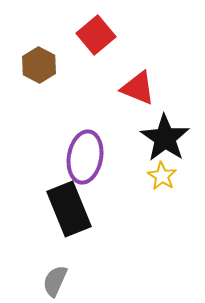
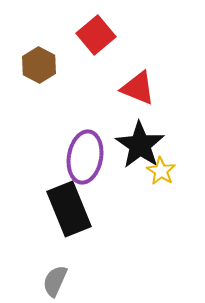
black star: moved 25 px left, 7 px down
yellow star: moved 1 px left, 5 px up
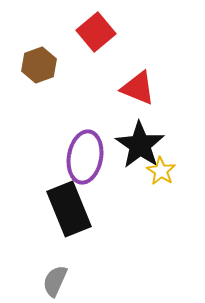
red square: moved 3 px up
brown hexagon: rotated 12 degrees clockwise
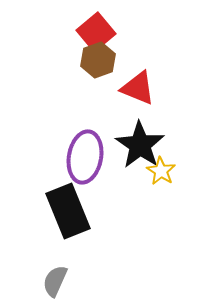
brown hexagon: moved 59 px right, 5 px up
black rectangle: moved 1 px left, 2 px down
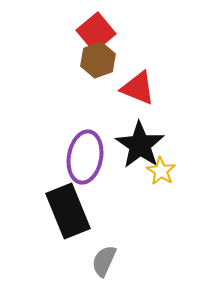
gray semicircle: moved 49 px right, 20 px up
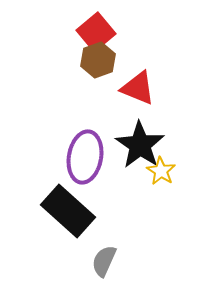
black rectangle: rotated 26 degrees counterclockwise
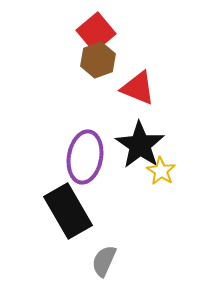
black rectangle: rotated 18 degrees clockwise
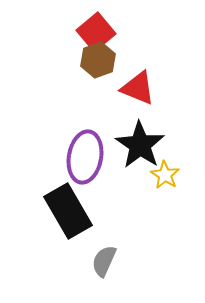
yellow star: moved 4 px right, 4 px down
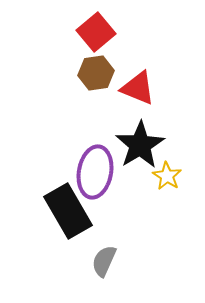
brown hexagon: moved 2 px left, 13 px down; rotated 12 degrees clockwise
black star: rotated 6 degrees clockwise
purple ellipse: moved 10 px right, 15 px down
yellow star: moved 2 px right, 1 px down
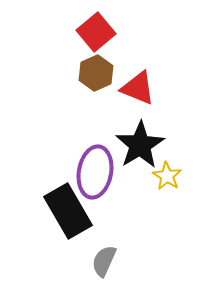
brown hexagon: rotated 16 degrees counterclockwise
